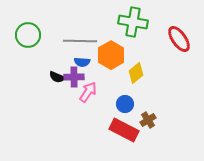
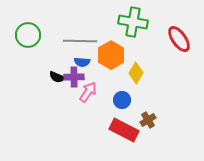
yellow diamond: rotated 20 degrees counterclockwise
blue circle: moved 3 px left, 4 px up
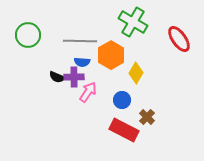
green cross: rotated 20 degrees clockwise
brown cross: moved 1 px left, 3 px up; rotated 14 degrees counterclockwise
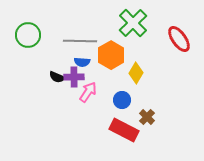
green cross: moved 1 px down; rotated 16 degrees clockwise
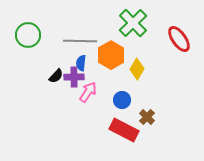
blue semicircle: moved 1 px left, 1 px down; rotated 91 degrees clockwise
yellow diamond: moved 1 px right, 4 px up
black semicircle: moved 1 px left, 1 px up; rotated 70 degrees counterclockwise
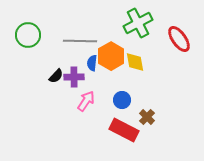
green cross: moved 5 px right; rotated 16 degrees clockwise
orange hexagon: moved 1 px down
blue semicircle: moved 11 px right
yellow diamond: moved 2 px left, 7 px up; rotated 40 degrees counterclockwise
pink arrow: moved 2 px left, 9 px down
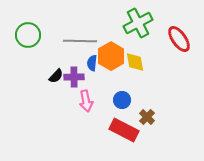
pink arrow: rotated 135 degrees clockwise
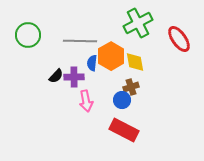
brown cross: moved 16 px left, 30 px up; rotated 28 degrees clockwise
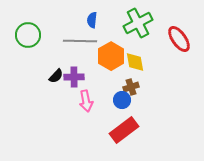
blue semicircle: moved 43 px up
red rectangle: rotated 64 degrees counterclockwise
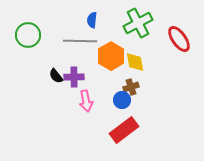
black semicircle: rotated 98 degrees clockwise
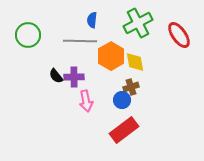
red ellipse: moved 4 px up
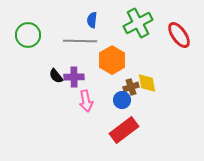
orange hexagon: moved 1 px right, 4 px down
yellow diamond: moved 12 px right, 21 px down
